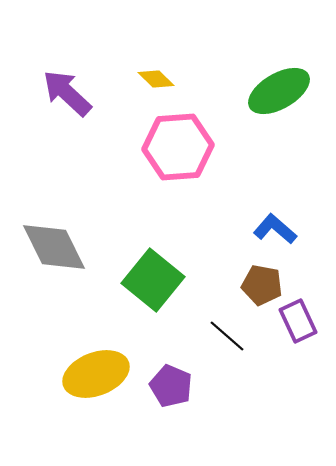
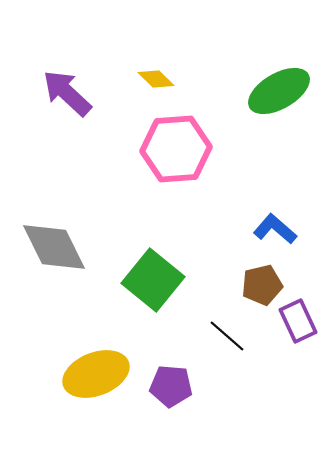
pink hexagon: moved 2 px left, 2 px down
brown pentagon: rotated 24 degrees counterclockwise
purple pentagon: rotated 18 degrees counterclockwise
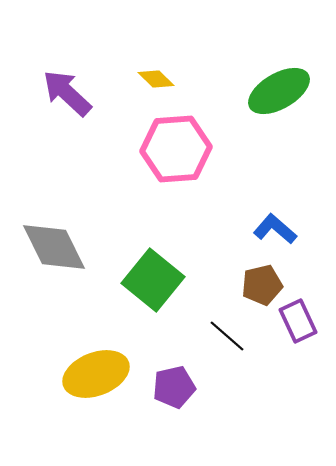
purple pentagon: moved 3 px right, 1 px down; rotated 18 degrees counterclockwise
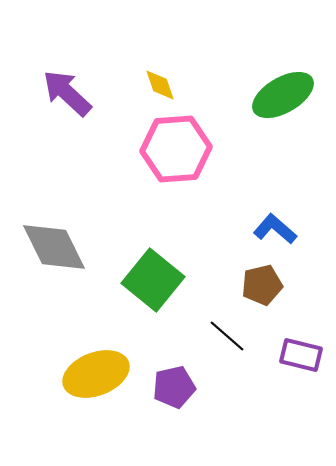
yellow diamond: moved 4 px right, 6 px down; rotated 27 degrees clockwise
green ellipse: moved 4 px right, 4 px down
purple rectangle: moved 3 px right, 34 px down; rotated 51 degrees counterclockwise
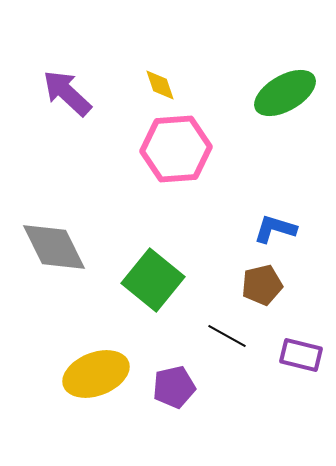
green ellipse: moved 2 px right, 2 px up
blue L-shape: rotated 24 degrees counterclockwise
black line: rotated 12 degrees counterclockwise
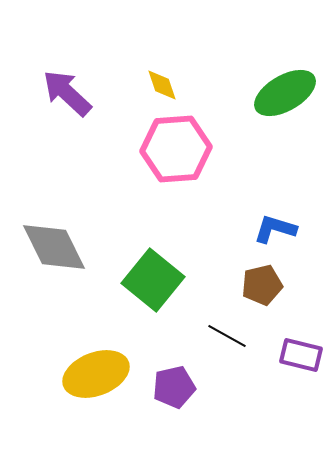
yellow diamond: moved 2 px right
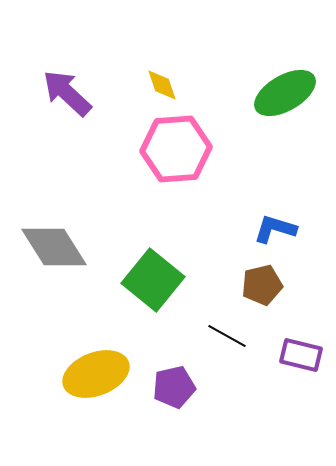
gray diamond: rotated 6 degrees counterclockwise
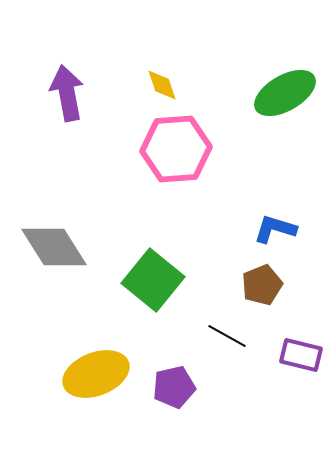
purple arrow: rotated 36 degrees clockwise
brown pentagon: rotated 9 degrees counterclockwise
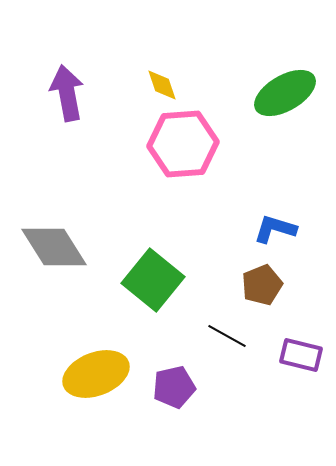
pink hexagon: moved 7 px right, 5 px up
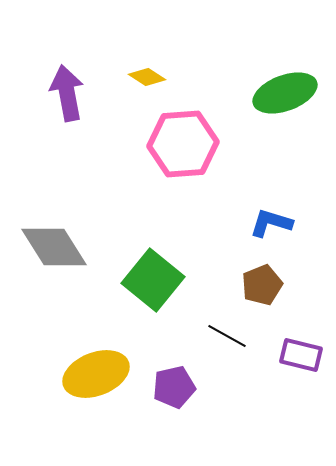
yellow diamond: moved 15 px left, 8 px up; rotated 39 degrees counterclockwise
green ellipse: rotated 10 degrees clockwise
blue L-shape: moved 4 px left, 6 px up
